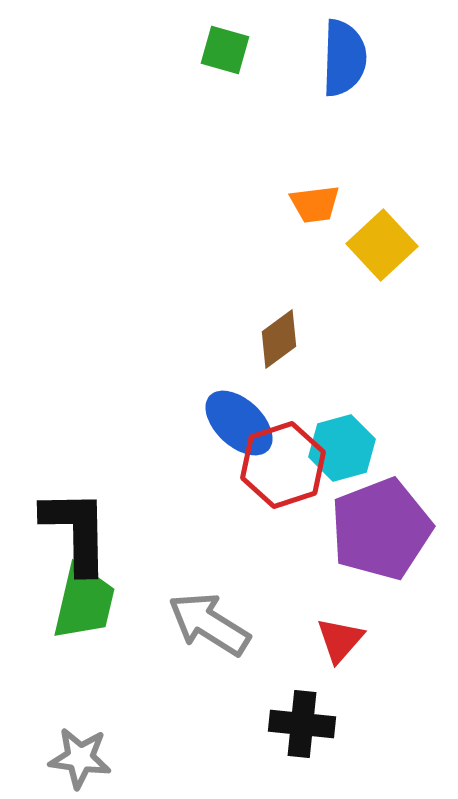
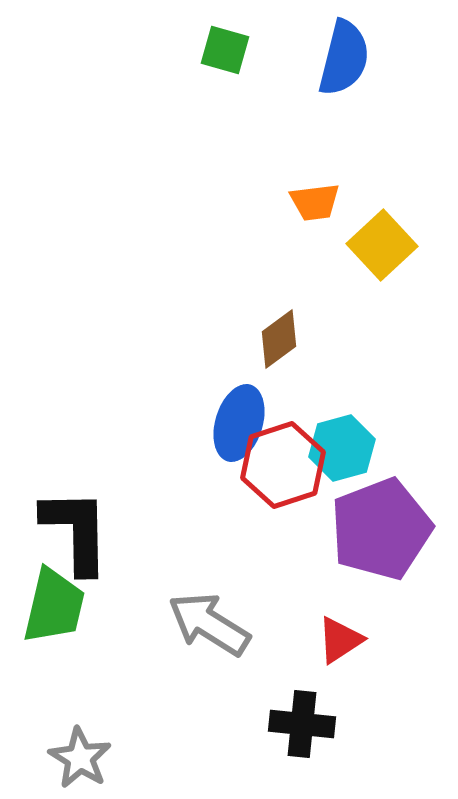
blue semicircle: rotated 12 degrees clockwise
orange trapezoid: moved 2 px up
blue ellipse: rotated 64 degrees clockwise
green trapezoid: moved 30 px left, 4 px down
red triangle: rotated 16 degrees clockwise
gray star: rotated 24 degrees clockwise
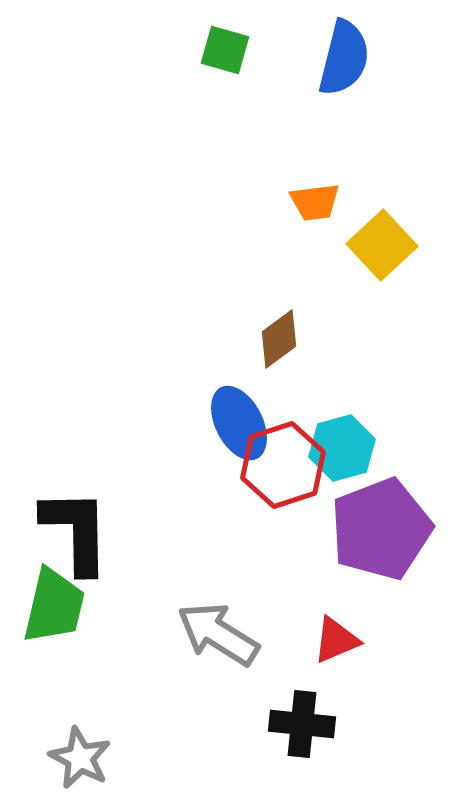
blue ellipse: rotated 44 degrees counterclockwise
gray arrow: moved 9 px right, 10 px down
red triangle: moved 4 px left; rotated 10 degrees clockwise
gray star: rotated 4 degrees counterclockwise
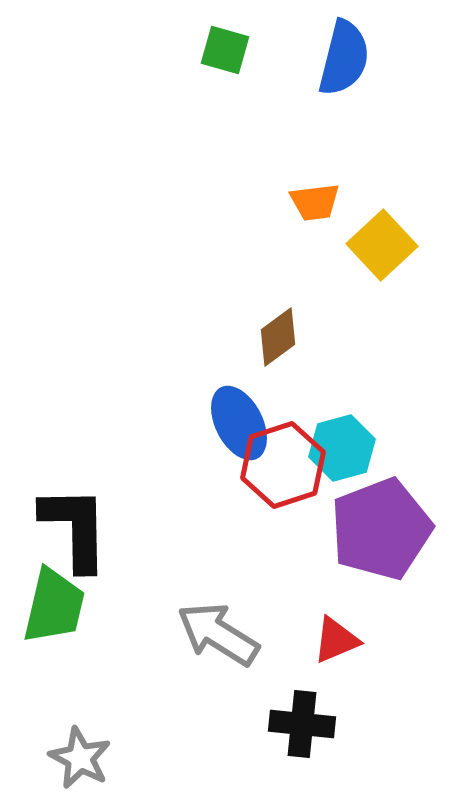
brown diamond: moved 1 px left, 2 px up
black L-shape: moved 1 px left, 3 px up
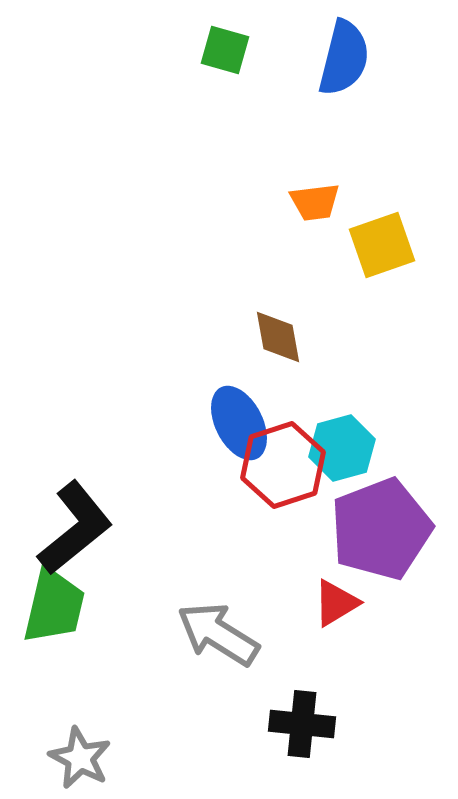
yellow square: rotated 24 degrees clockwise
brown diamond: rotated 64 degrees counterclockwise
black L-shape: rotated 52 degrees clockwise
red triangle: moved 37 px up; rotated 8 degrees counterclockwise
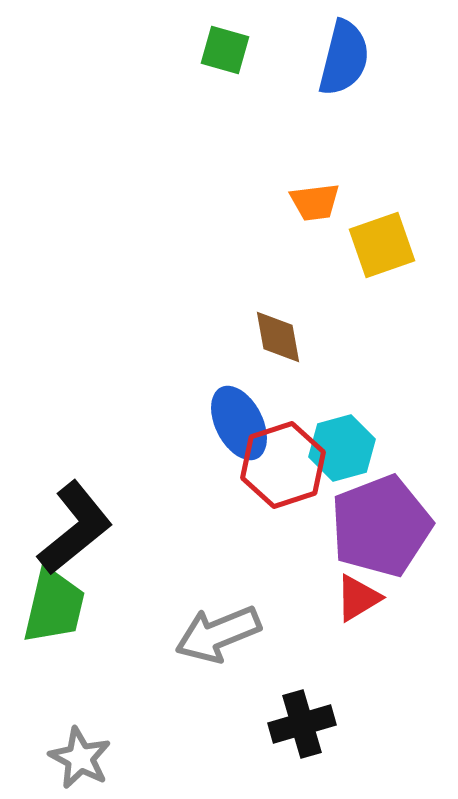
purple pentagon: moved 3 px up
red triangle: moved 22 px right, 5 px up
gray arrow: rotated 54 degrees counterclockwise
black cross: rotated 22 degrees counterclockwise
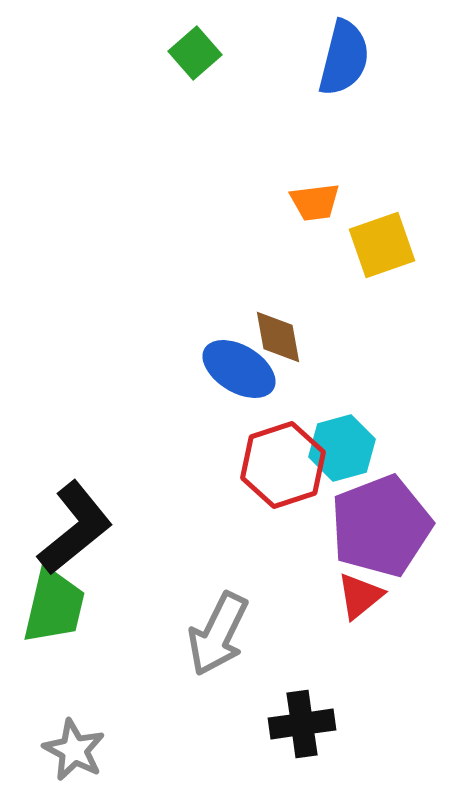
green square: moved 30 px left, 3 px down; rotated 33 degrees clockwise
blue ellipse: moved 54 px up; rotated 32 degrees counterclockwise
red triangle: moved 2 px right, 2 px up; rotated 8 degrees counterclockwise
gray arrow: rotated 42 degrees counterclockwise
black cross: rotated 8 degrees clockwise
gray star: moved 6 px left, 8 px up
